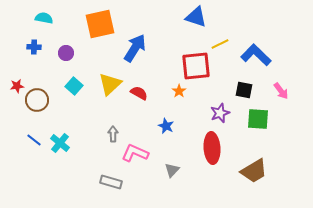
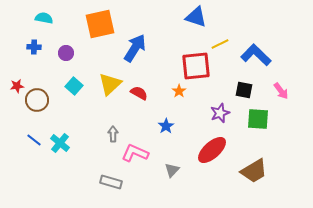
blue star: rotated 14 degrees clockwise
red ellipse: moved 2 px down; rotated 52 degrees clockwise
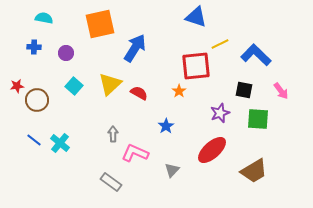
gray rectangle: rotated 20 degrees clockwise
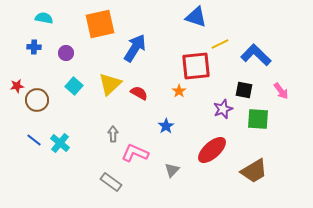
purple star: moved 3 px right, 4 px up
